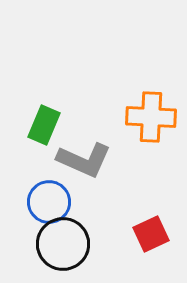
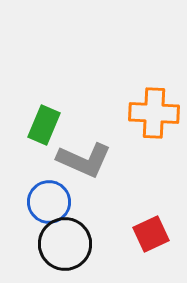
orange cross: moved 3 px right, 4 px up
black circle: moved 2 px right
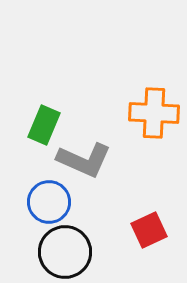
red square: moved 2 px left, 4 px up
black circle: moved 8 px down
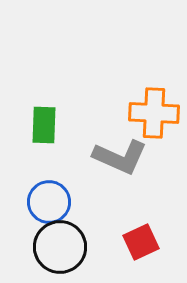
green rectangle: rotated 21 degrees counterclockwise
gray L-shape: moved 36 px right, 3 px up
red square: moved 8 px left, 12 px down
black circle: moved 5 px left, 5 px up
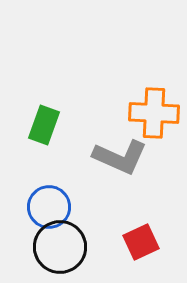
green rectangle: rotated 18 degrees clockwise
blue circle: moved 5 px down
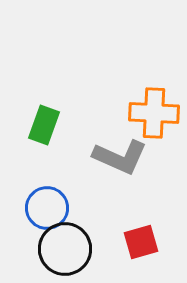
blue circle: moved 2 px left, 1 px down
red square: rotated 9 degrees clockwise
black circle: moved 5 px right, 2 px down
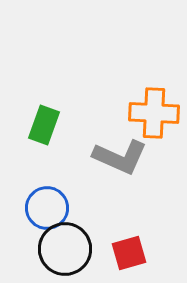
red square: moved 12 px left, 11 px down
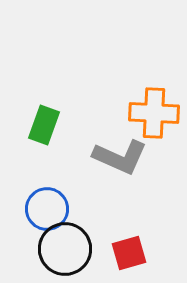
blue circle: moved 1 px down
